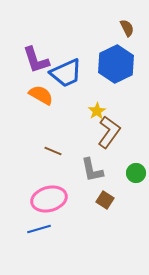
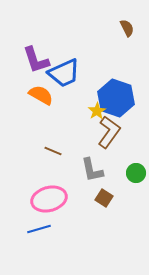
blue hexagon: moved 34 px down; rotated 15 degrees counterclockwise
blue trapezoid: moved 2 px left
brown square: moved 1 px left, 2 px up
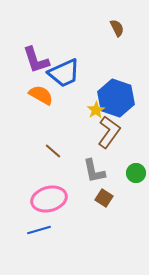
brown semicircle: moved 10 px left
yellow star: moved 1 px left, 1 px up
brown line: rotated 18 degrees clockwise
gray L-shape: moved 2 px right, 1 px down
blue line: moved 1 px down
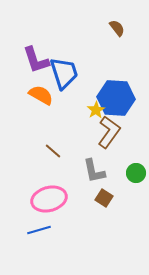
brown semicircle: rotated 12 degrees counterclockwise
blue trapezoid: rotated 84 degrees counterclockwise
blue hexagon: rotated 15 degrees counterclockwise
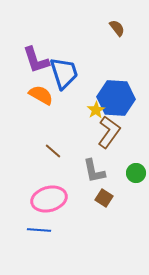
blue line: rotated 20 degrees clockwise
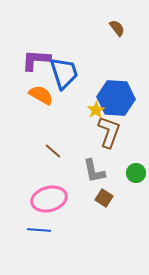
purple L-shape: rotated 112 degrees clockwise
brown L-shape: rotated 16 degrees counterclockwise
